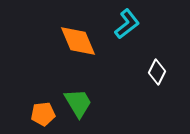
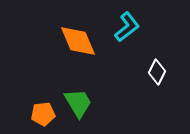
cyan L-shape: moved 3 px down
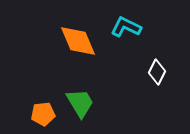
cyan L-shape: moved 1 px left; rotated 116 degrees counterclockwise
green trapezoid: moved 2 px right
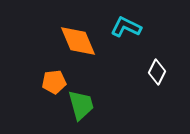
green trapezoid: moved 1 px right, 2 px down; rotated 16 degrees clockwise
orange pentagon: moved 11 px right, 32 px up
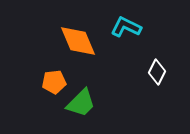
green trapezoid: moved 2 px up; rotated 60 degrees clockwise
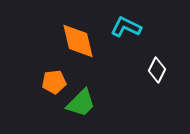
orange diamond: rotated 9 degrees clockwise
white diamond: moved 2 px up
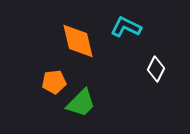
white diamond: moved 1 px left, 1 px up
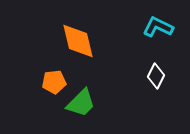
cyan L-shape: moved 32 px right
white diamond: moved 7 px down
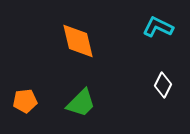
white diamond: moved 7 px right, 9 px down
orange pentagon: moved 29 px left, 19 px down
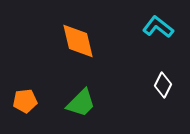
cyan L-shape: rotated 12 degrees clockwise
